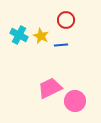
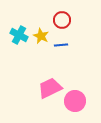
red circle: moved 4 px left
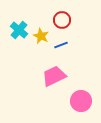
cyan cross: moved 5 px up; rotated 12 degrees clockwise
blue line: rotated 16 degrees counterclockwise
pink trapezoid: moved 4 px right, 12 px up
pink circle: moved 6 px right
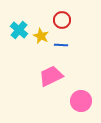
blue line: rotated 24 degrees clockwise
pink trapezoid: moved 3 px left
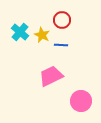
cyan cross: moved 1 px right, 2 px down
yellow star: moved 1 px right, 1 px up
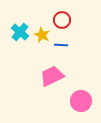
pink trapezoid: moved 1 px right
